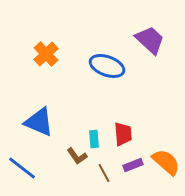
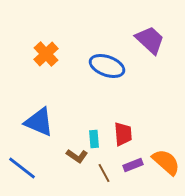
brown L-shape: rotated 20 degrees counterclockwise
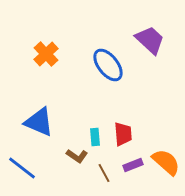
blue ellipse: moved 1 px right, 1 px up; rotated 32 degrees clockwise
cyan rectangle: moved 1 px right, 2 px up
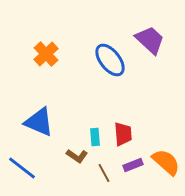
blue ellipse: moved 2 px right, 5 px up
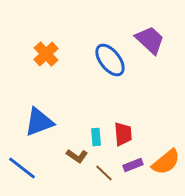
blue triangle: rotated 44 degrees counterclockwise
cyan rectangle: moved 1 px right
orange semicircle: rotated 100 degrees clockwise
brown line: rotated 18 degrees counterclockwise
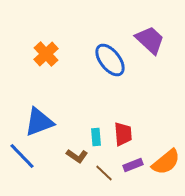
blue line: moved 12 px up; rotated 8 degrees clockwise
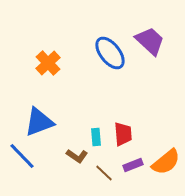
purple trapezoid: moved 1 px down
orange cross: moved 2 px right, 9 px down
blue ellipse: moved 7 px up
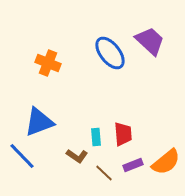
orange cross: rotated 25 degrees counterclockwise
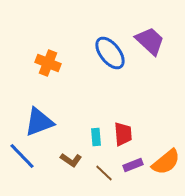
brown L-shape: moved 6 px left, 4 px down
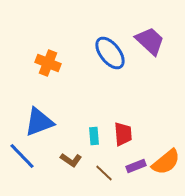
cyan rectangle: moved 2 px left, 1 px up
purple rectangle: moved 3 px right, 1 px down
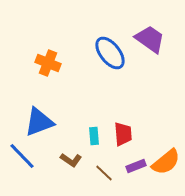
purple trapezoid: moved 2 px up; rotated 8 degrees counterclockwise
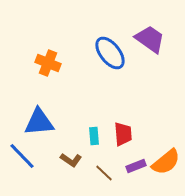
blue triangle: rotated 16 degrees clockwise
